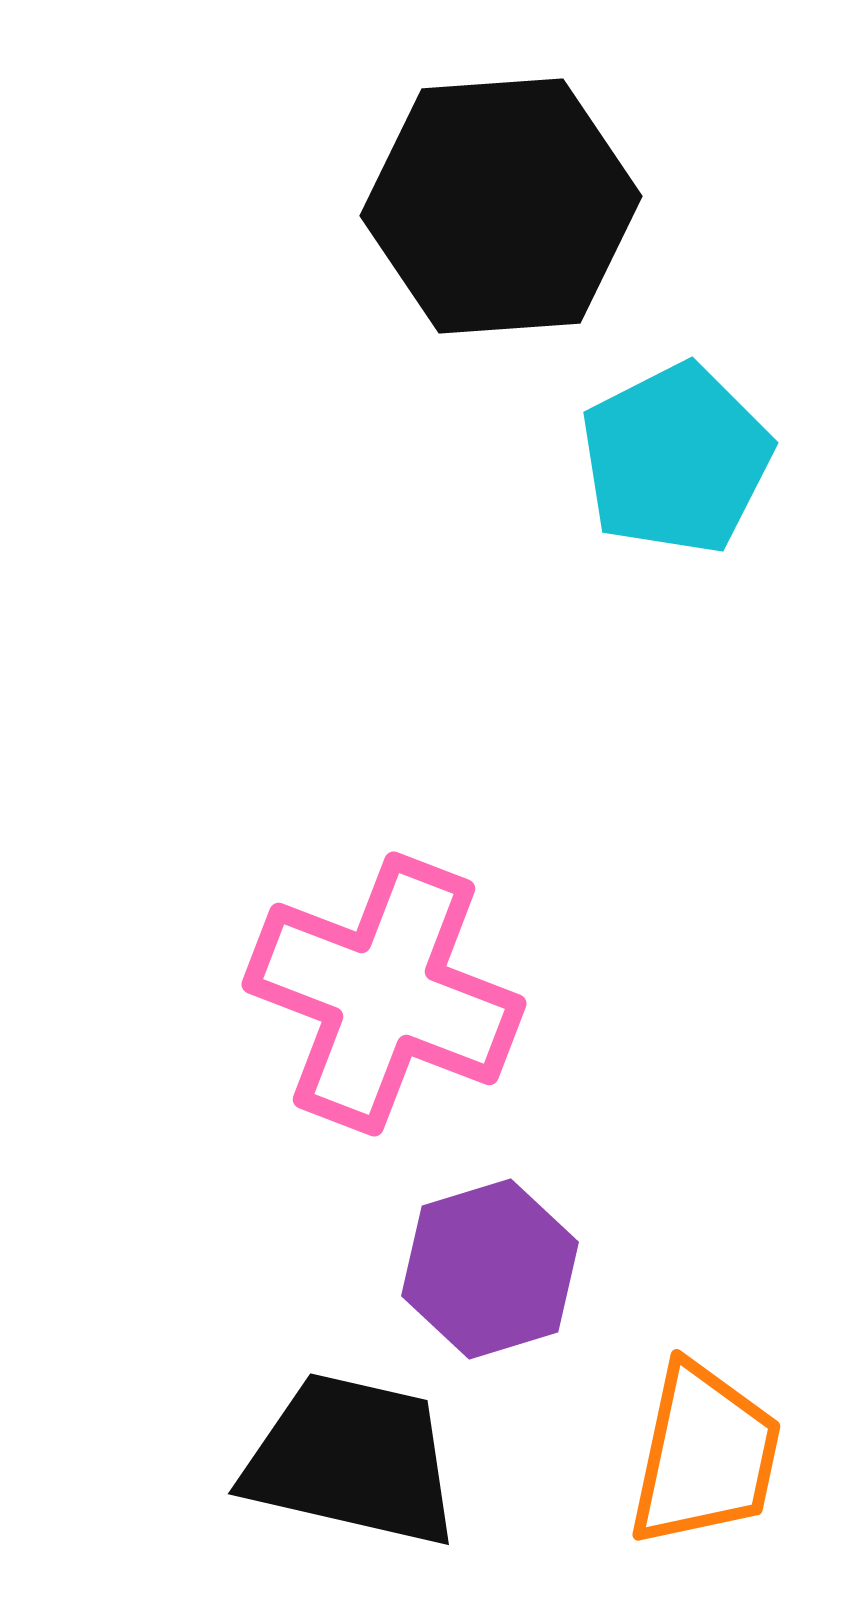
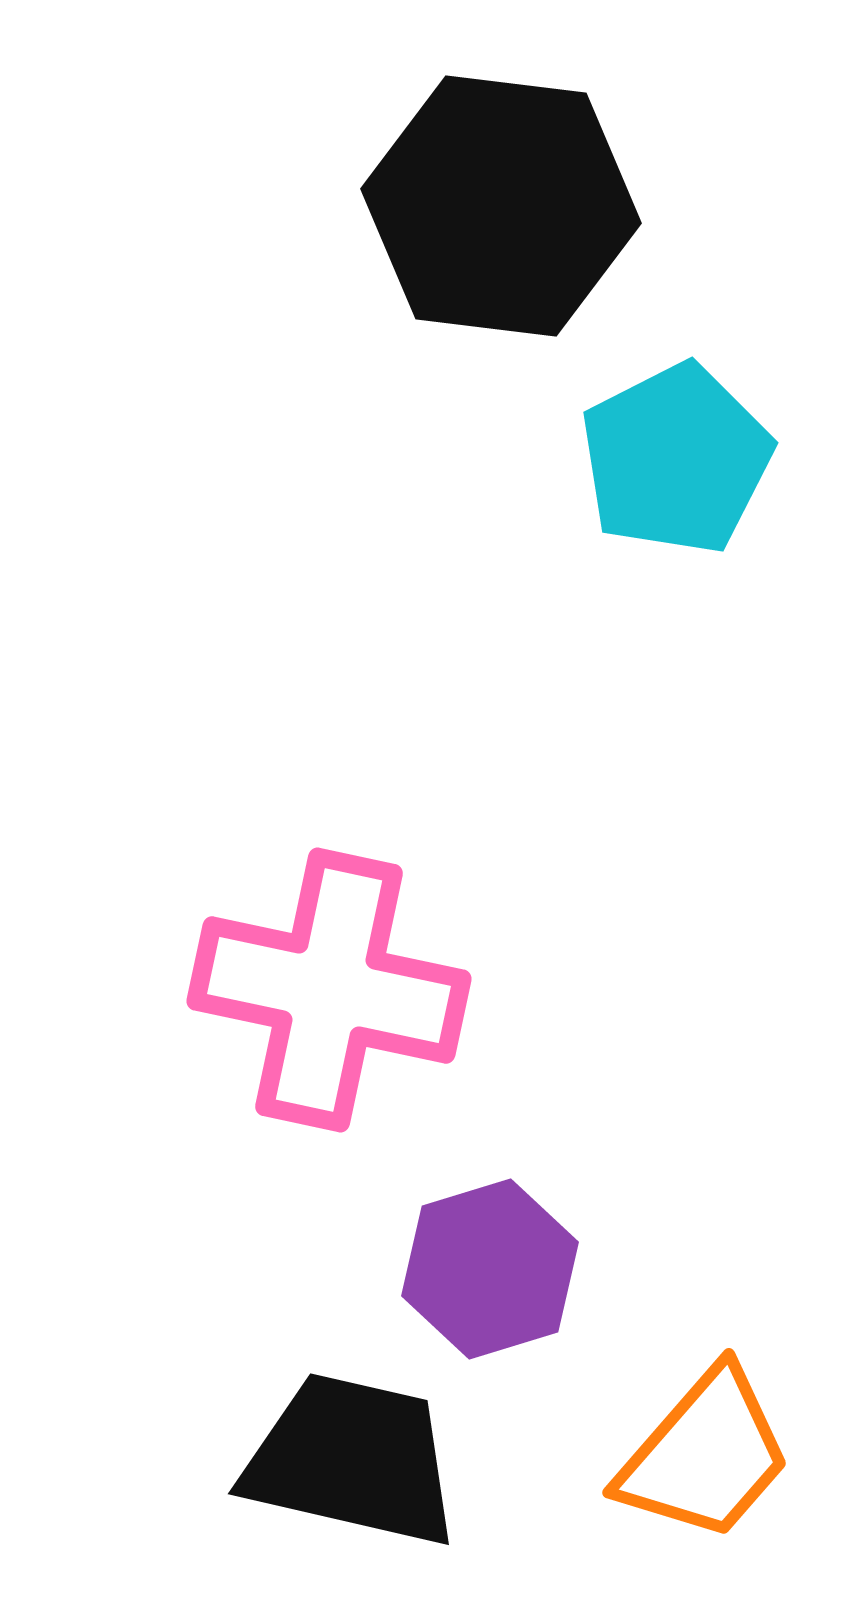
black hexagon: rotated 11 degrees clockwise
pink cross: moved 55 px left, 4 px up; rotated 9 degrees counterclockwise
orange trapezoid: rotated 29 degrees clockwise
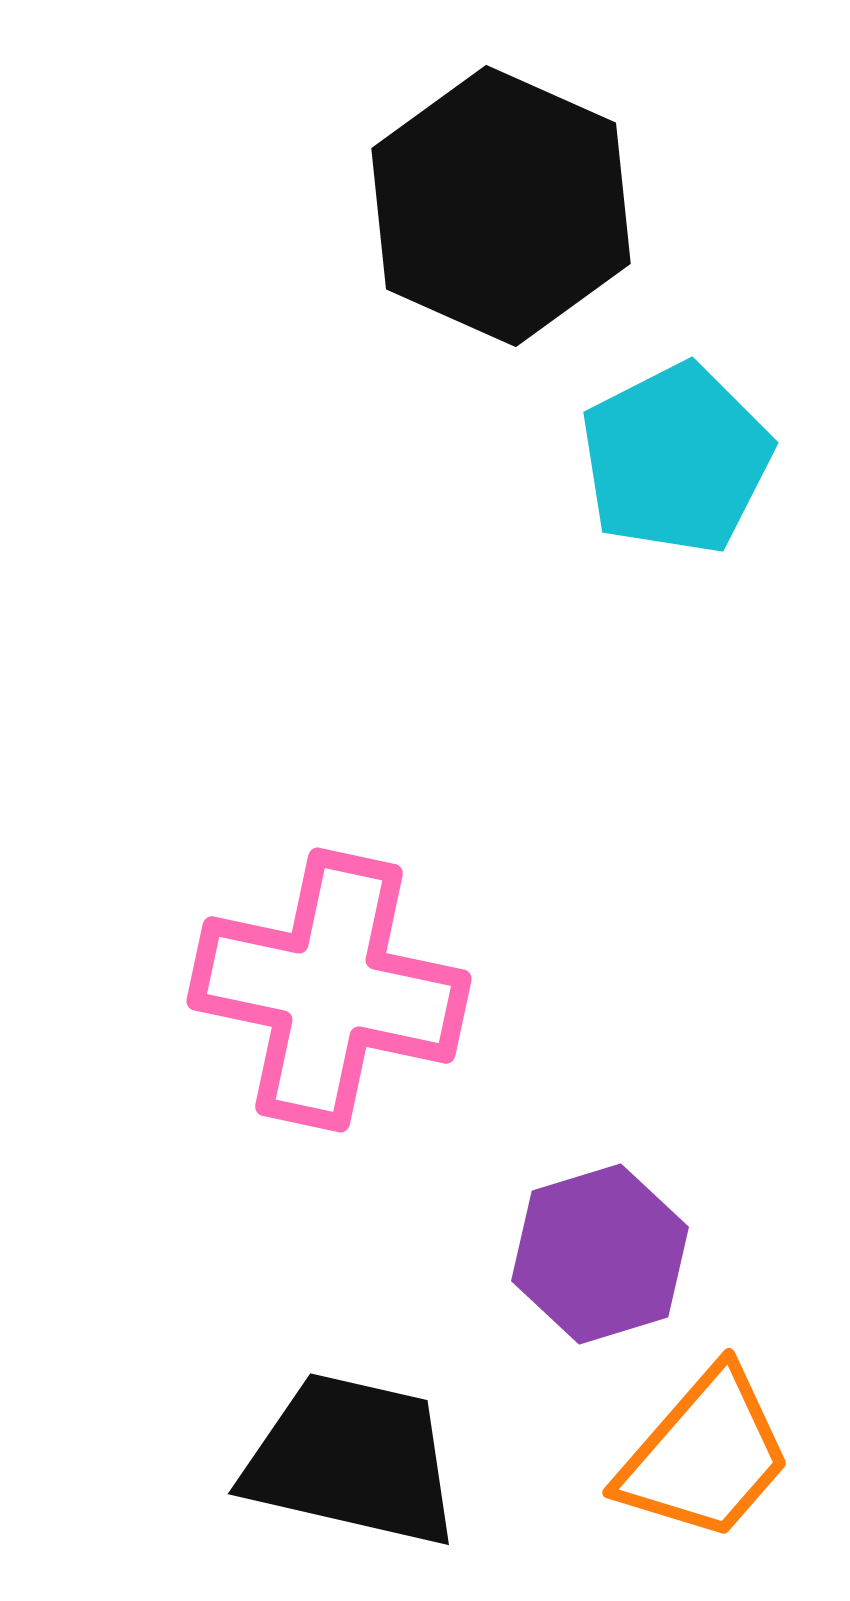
black hexagon: rotated 17 degrees clockwise
purple hexagon: moved 110 px right, 15 px up
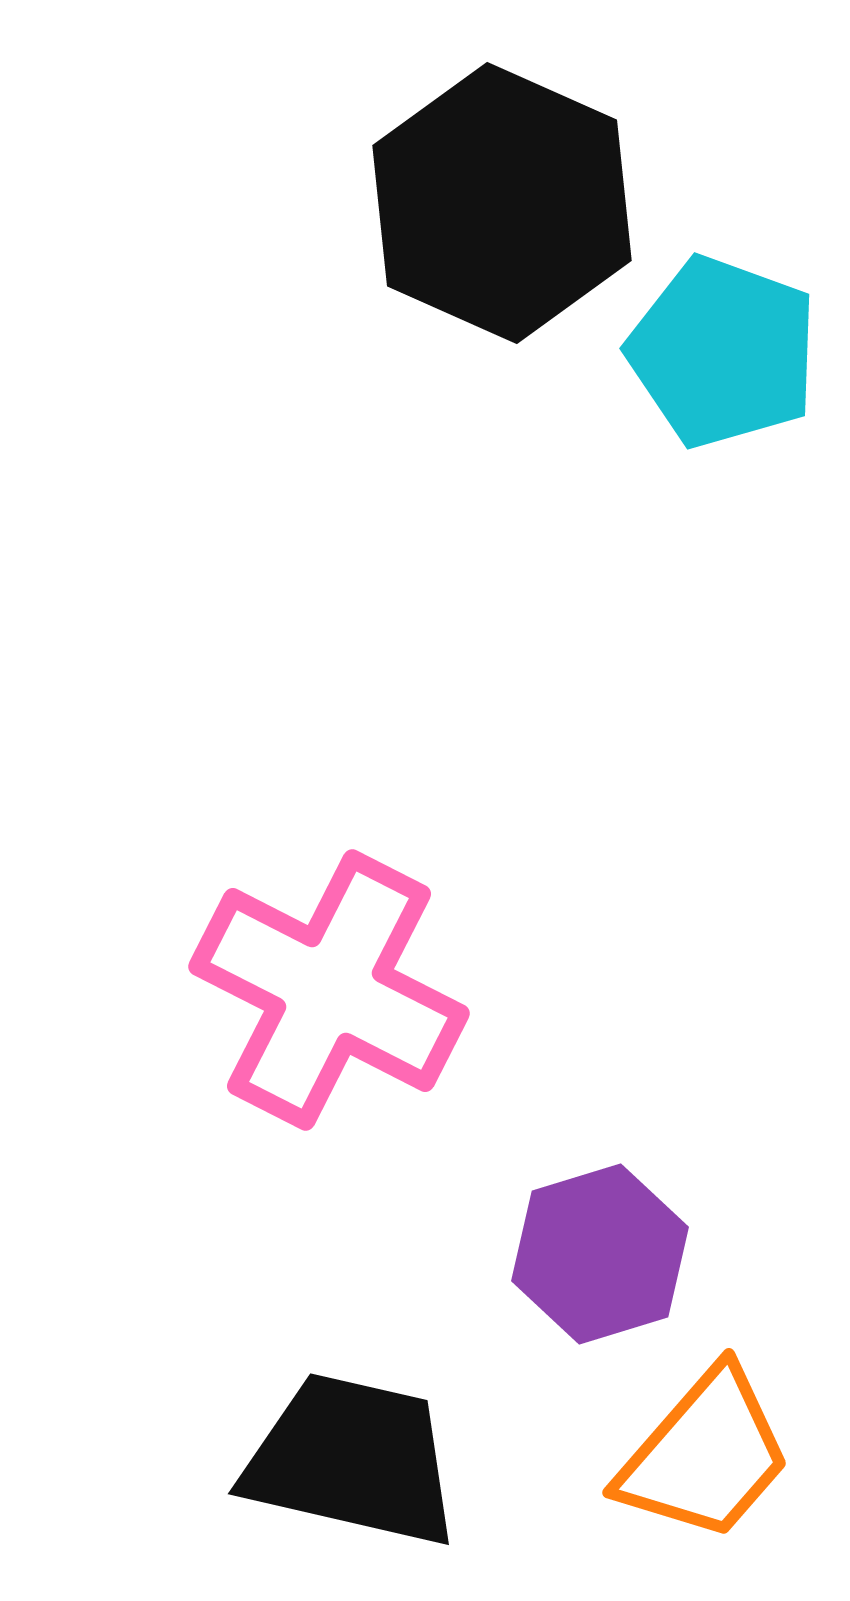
black hexagon: moved 1 px right, 3 px up
cyan pentagon: moved 47 px right, 107 px up; rotated 25 degrees counterclockwise
pink cross: rotated 15 degrees clockwise
